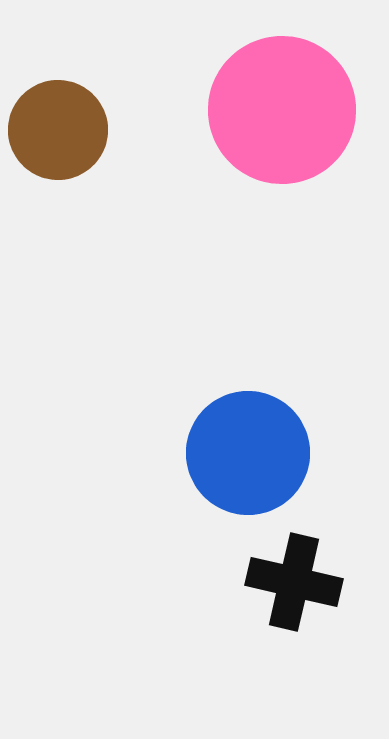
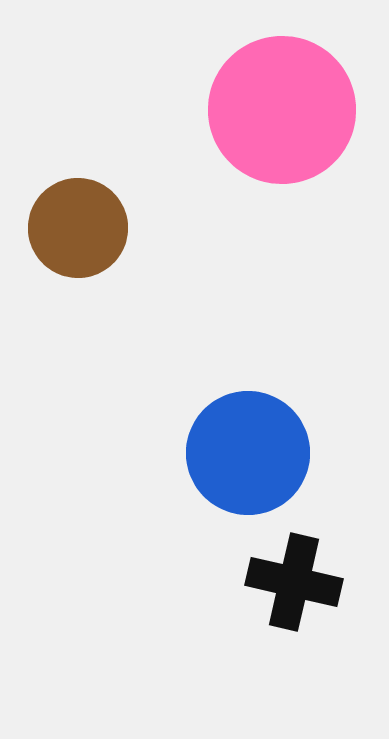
brown circle: moved 20 px right, 98 px down
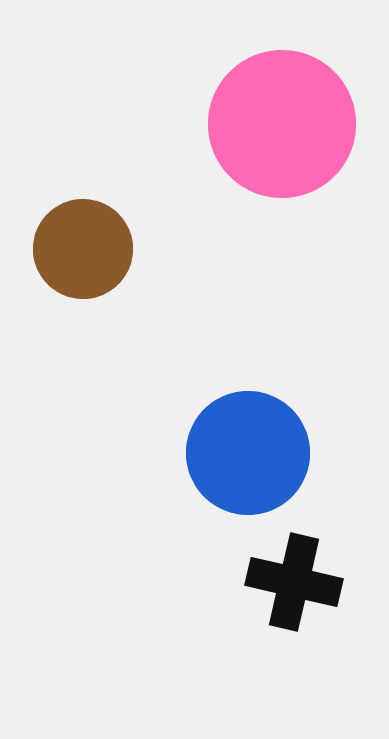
pink circle: moved 14 px down
brown circle: moved 5 px right, 21 px down
